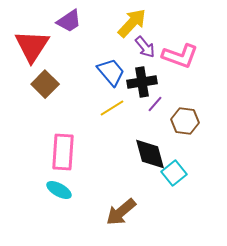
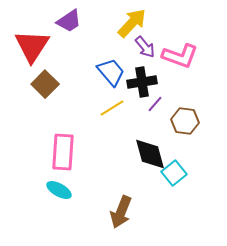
brown arrow: rotated 28 degrees counterclockwise
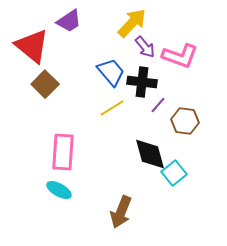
red triangle: rotated 24 degrees counterclockwise
black cross: rotated 16 degrees clockwise
purple line: moved 3 px right, 1 px down
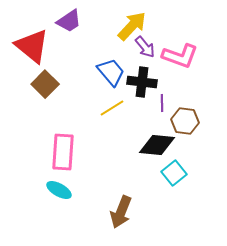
yellow arrow: moved 3 px down
purple line: moved 4 px right, 2 px up; rotated 42 degrees counterclockwise
black diamond: moved 7 px right, 9 px up; rotated 69 degrees counterclockwise
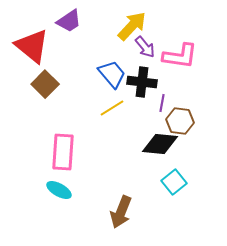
pink L-shape: rotated 12 degrees counterclockwise
blue trapezoid: moved 1 px right, 2 px down
purple line: rotated 12 degrees clockwise
brown hexagon: moved 5 px left
black diamond: moved 3 px right, 1 px up
cyan square: moved 9 px down
